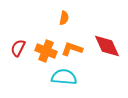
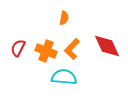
orange L-shape: rotated 65 degrees counterclockwise
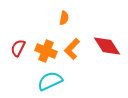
red diamond: rotated 8 degrees counterclockwise
cyan semicircle: moved 14 px left, 4 px down; rotated 30 degrees counterclockwise
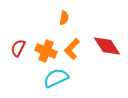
cyan semicircle: moved 6 px right, 3 px up
